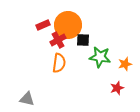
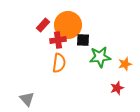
red rectangle: rotated 24 degrees counterclockwise
red cross: rotated 21 degrees clockwise
green star: rotated 15 degrees counterclockwise
gray triangle: rotated 35 degrees clockwise
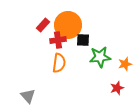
gray triangle: moved 1 px right, 3 px up
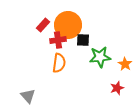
orange star: rotated 24 degrees counterclockwise
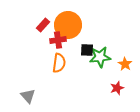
black square: moved 4 px right, 10 px down
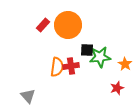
red cross: moved 13 px right, 26 px down
orange semicircle: moved 2 px left, 4 px down
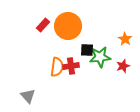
orange circle: moved 1 px down
orange star: moved 25 px up
red star: moved 6 px right, 22 px up
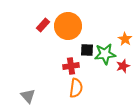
green star: moved 5 px right, 3 px up
orange semicircle: moved 19 px right, 21 px down
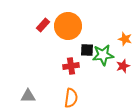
orange star: rotated 16 degrees counterclockwise
green star: moved 2 px left, 1 px down
orange semicircle: moved 5 px left, 10 px down
gray triangle: rotated 49 degrees counterclockwise
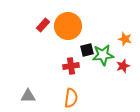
black square: rotated 16 degrees counterclockwise
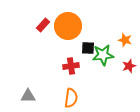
orange star: moved 1 px down
black square: moved 1 px right, 2 px up; rotated 16 degrees clockwise
red star: moved 6 px right
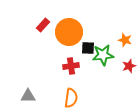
orange circle: moved 1 px right, 6 px down
